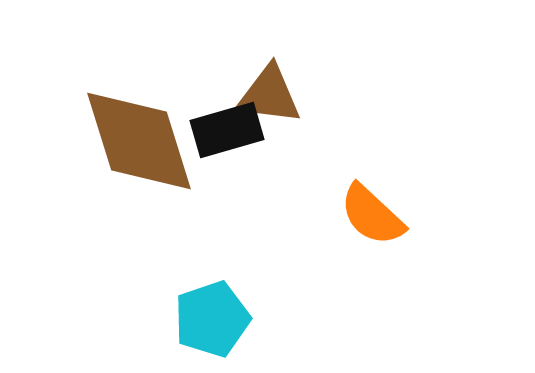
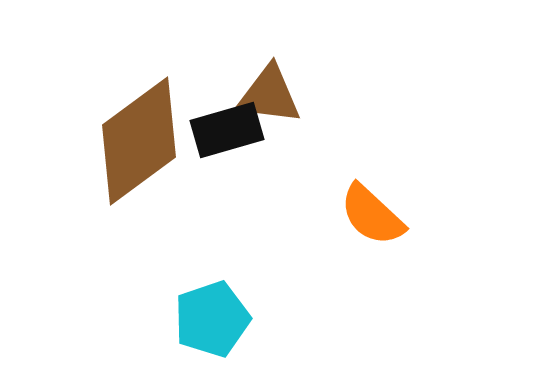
brown diamond: rotated 71 degrees clockwise
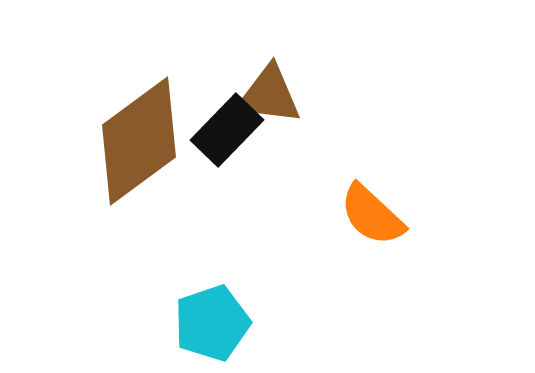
black rectangle: rotated 30 degrees counterclockwise
cyan pentagon: moved 4 px down
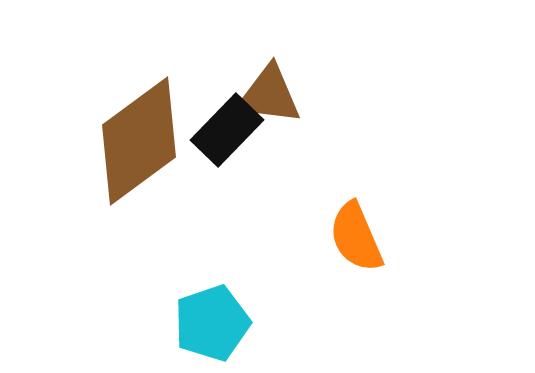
orange semicircle: moved 16 px left, 22 px down; rotated 24 degrees clockwise
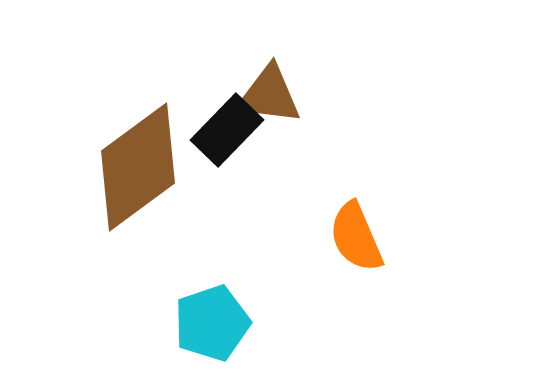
brown diamond: moved 1 px left, 26 px down
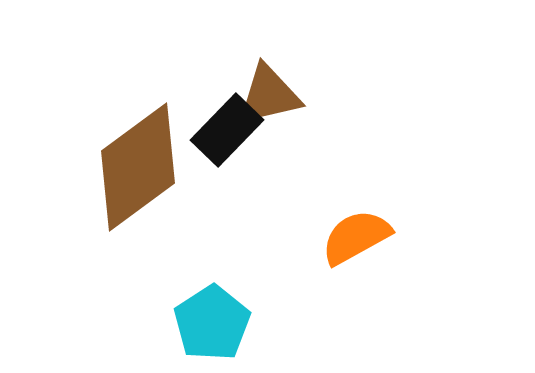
brown triangle: rotated 20 degrees counterclockwise
orange semicircle: rotated 84 degrees clockwise
cyan pentagon: rotated 14 degrees counterclockwise
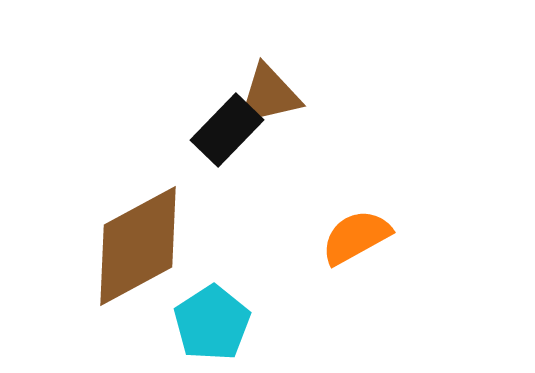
brown diamond: moved 79 px down; rotated 8 degrees clockwise
